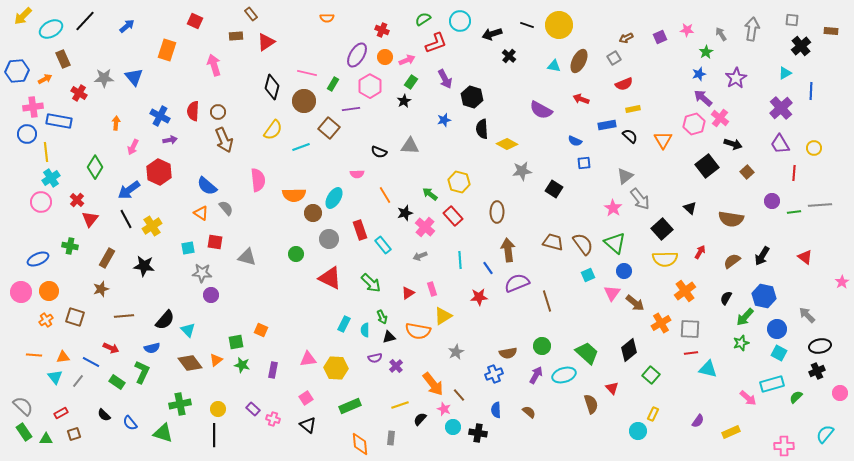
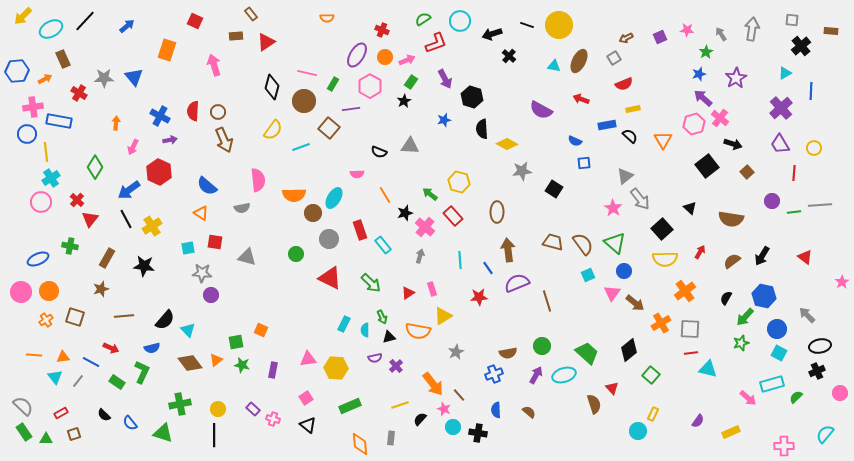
gray semicircle at (226, 208): moved 16 px right; rotated 119 degrees clockwise
gray arrow at (420, 256): rotated 128 degrees clockwise
brown semicircle at (591, 404): moved 3 px right
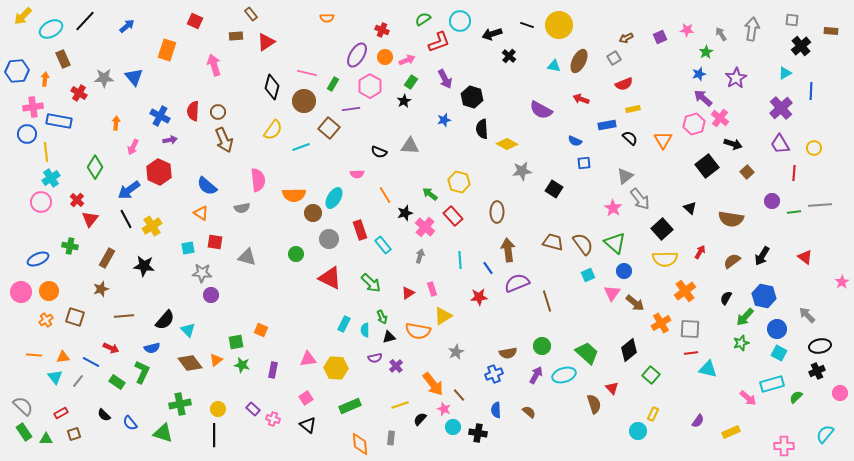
red L-shape at (436, 43): moved 3 px right, 1 px up
orange arrow at (45, 79): rotated 56 degrees counterclockwise
black semicircle at (630, 136): moved 2 px down
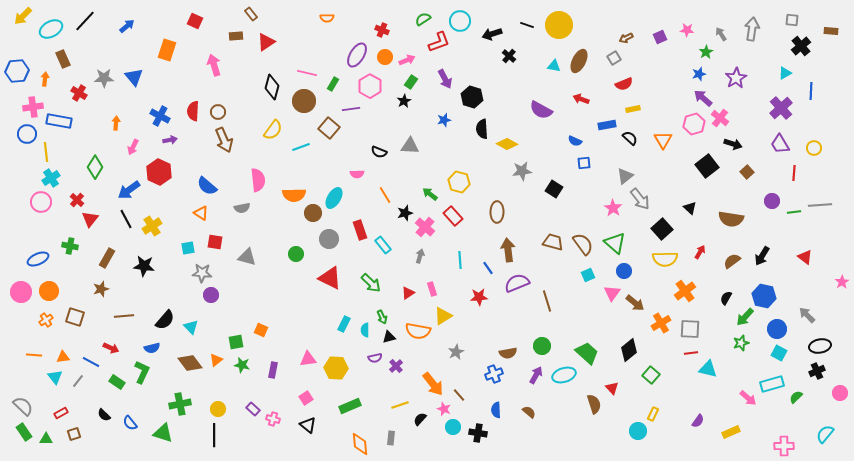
cyan triangle at (188, 330): moved 3 px right, 3 px up
